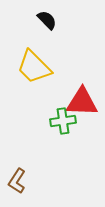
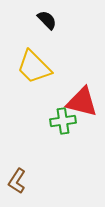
red triangle: rotated 12 degrees clockwise
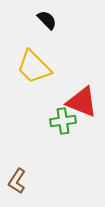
red triangle: rotated 8 degrees clockwise
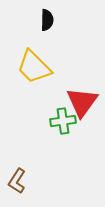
black semicircle: rotated 45 degrees clockwise
red triangle: rotated 44 degrees clockwise
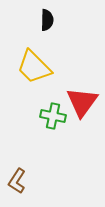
green cross: moved 10 px left, 5 px up; rotated 20 degrees clockwise
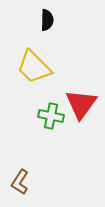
red triangle: moved 1 px left, 2 px down
green cross: moved 2 px left
brown L-shape: moved 3 px right, 1 px down
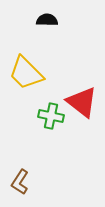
black semicircle: rotated 90 degrees counterclockwise
yellow trapezoid: moved 8 px left, 6 px down
red triangle: moved 1 px right, 2 px up; rotated 28 degrees counterclockwise
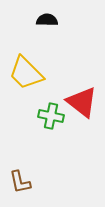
brown L-shape: rotated 45 degrees counterclockwise
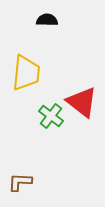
yellow trapezoid: rotated 129 degrees counterclockwise
green cross: rotated 25 degrees clockwise
brown L-shape: rotated 105 degrees clockwise
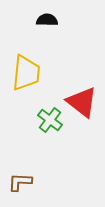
green cross: moved 1 px left, 4 px down
